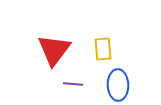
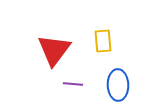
yellow rectangle: moved 8 px up
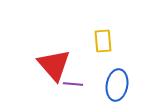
red triangle: moved 15 px down; rotated 18 degrees counterclockwise
blue ellipse: moved 1 px left; rotated 12 degrees clockwise
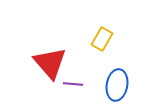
yellow rectangle: moved 1 px left, 2 px up; rotated 35 degrees clockwise
red triangle: moved 4 px left, 2 px up
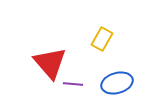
blue ellipse: moved 2 px up; rotated 64 degrees clockwise
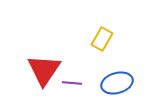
red triangle: moved 6 px left, 7 px down; rotated 15 degrees clockwise
purple line: moved 1 px left, 1 px up
